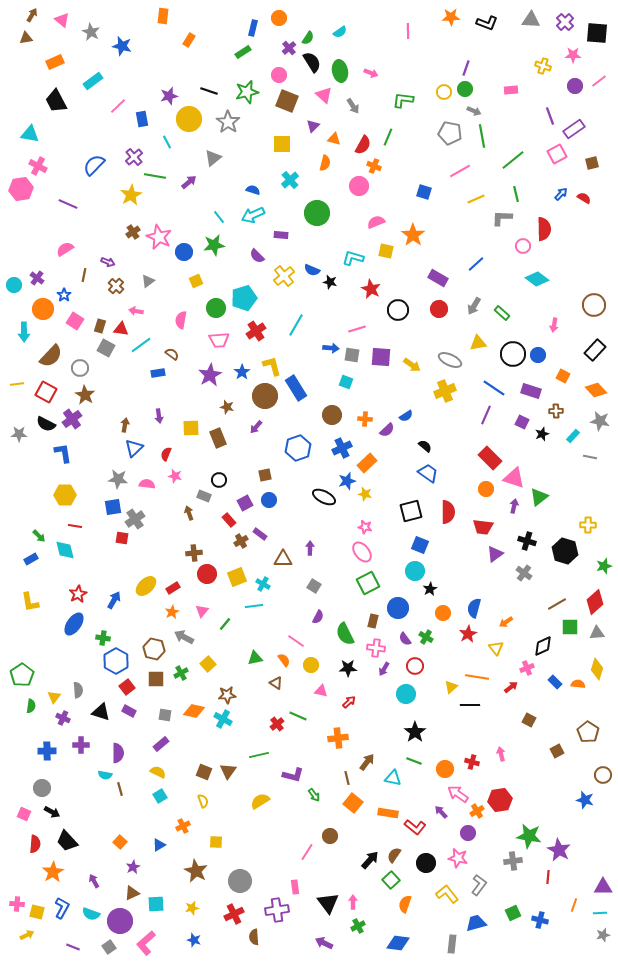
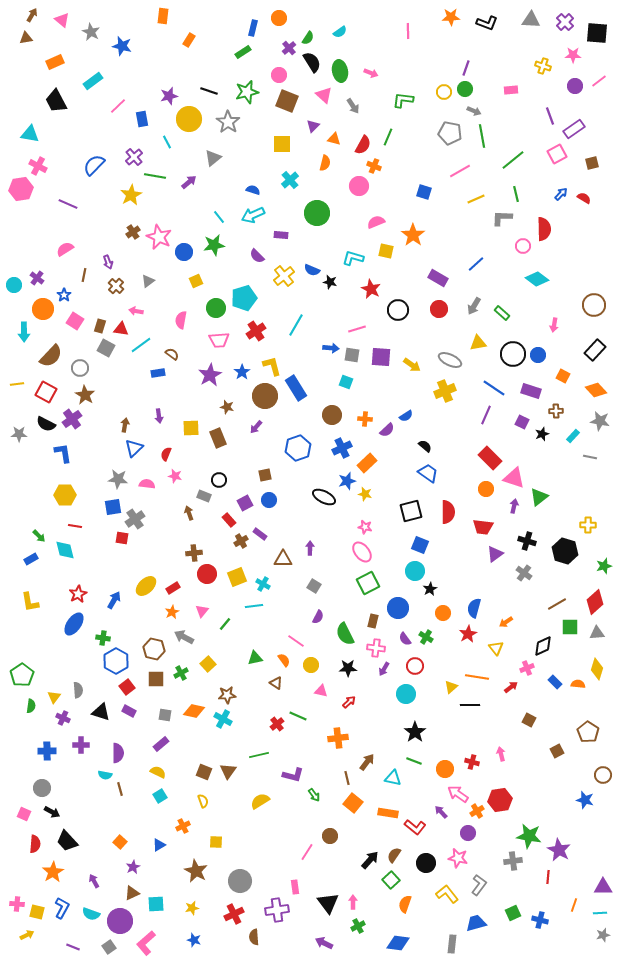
purple arrow at (108, 262): rotated 48 degrees clockwise
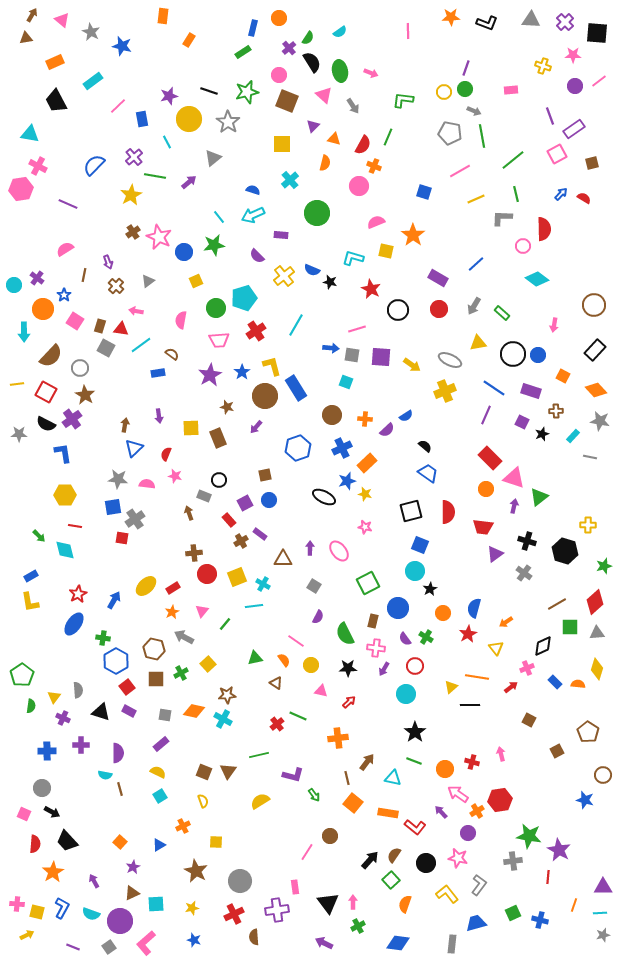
pink ellipse at (362, 552): moved 23 px left, 1 px up
blue rectangle at (31, 559): moved 17 px down
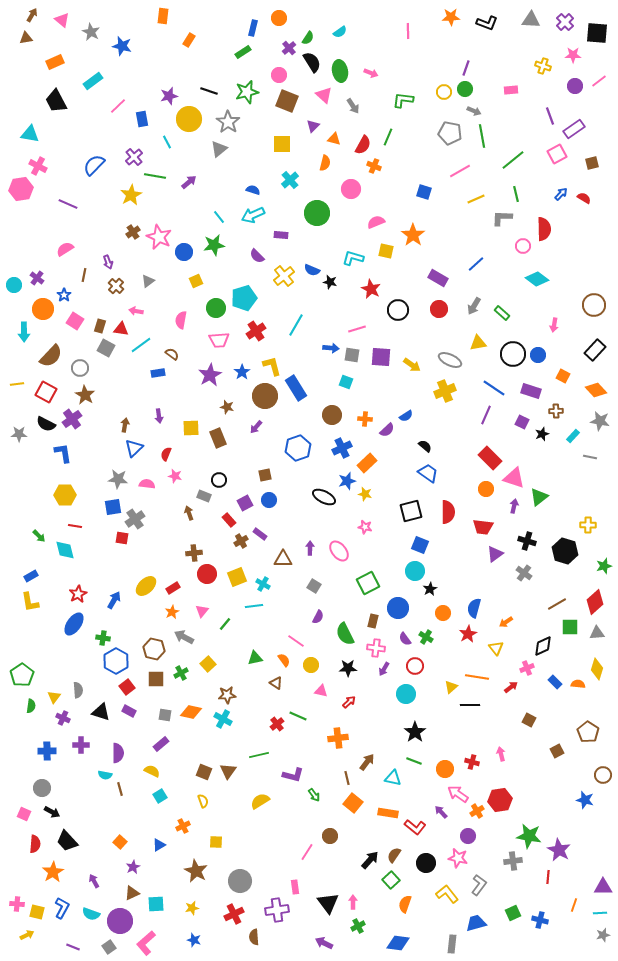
gray triangle at (213, 158): moved 6 px right, 9 px up
pink circle at (359, 186): moved 8 px left, 3 px down
orange diamond at (194, 711): moved 3 px left, 1 px down
yellow semicircle at (158, 772): moved 6 px left, 1 px up
purple circle at (468, 833): moved 3 px down
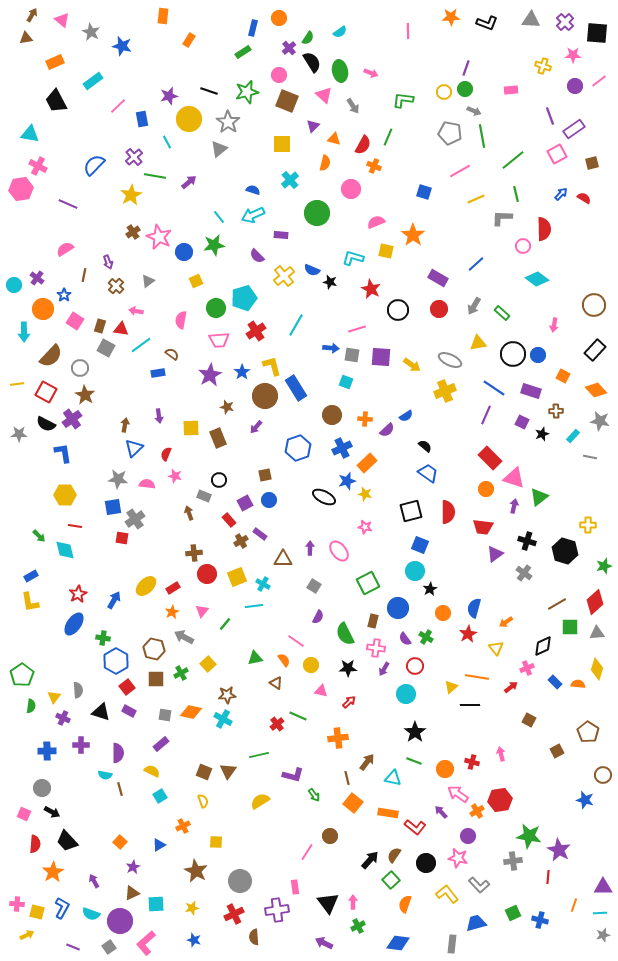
gray L-shape at (479, 885): rotated 100 degrees clockwise
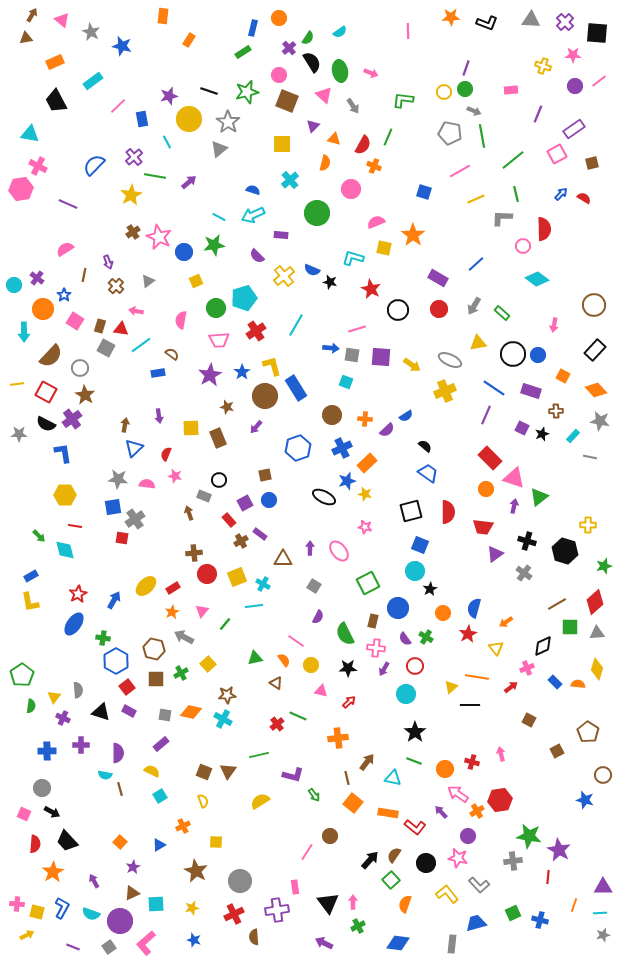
purple line at (550, 116): moved 12 px left, 2 px up; rotated 42 degrees clockwise
cyan line at (219, 217): rotated 24 degrees counterclockwise
yellow square at (386, 251): moved 2 px left, 3 px up
purple square at (522, 422): moved 6 px down
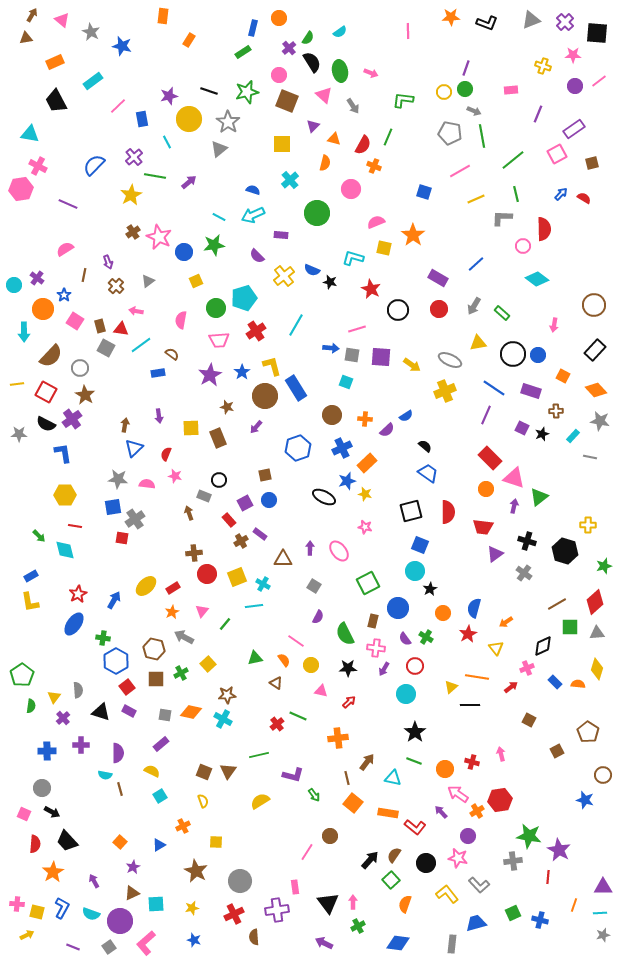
gray triangle at (531, 20): rotated 24 degrees counterclockwise
brown rectangle at (100, 326): rotated 32 degrees counterclockwise
purple cross at (63, 718): rotated 24 degrees clockwise
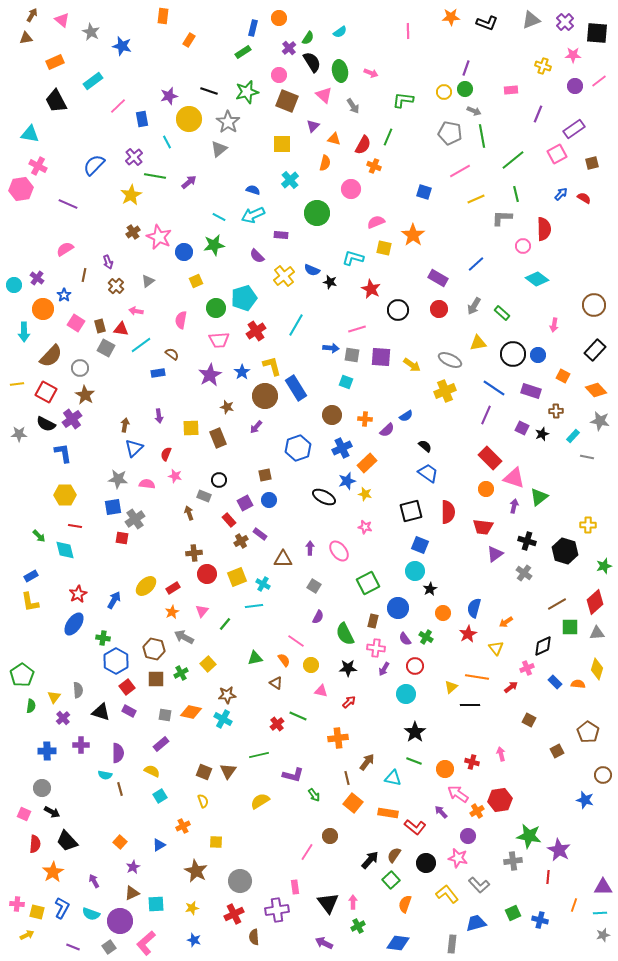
pink square at (75, 321): moved 1 px right, 2 px down
gray line at (590, 457): moved 3 px left
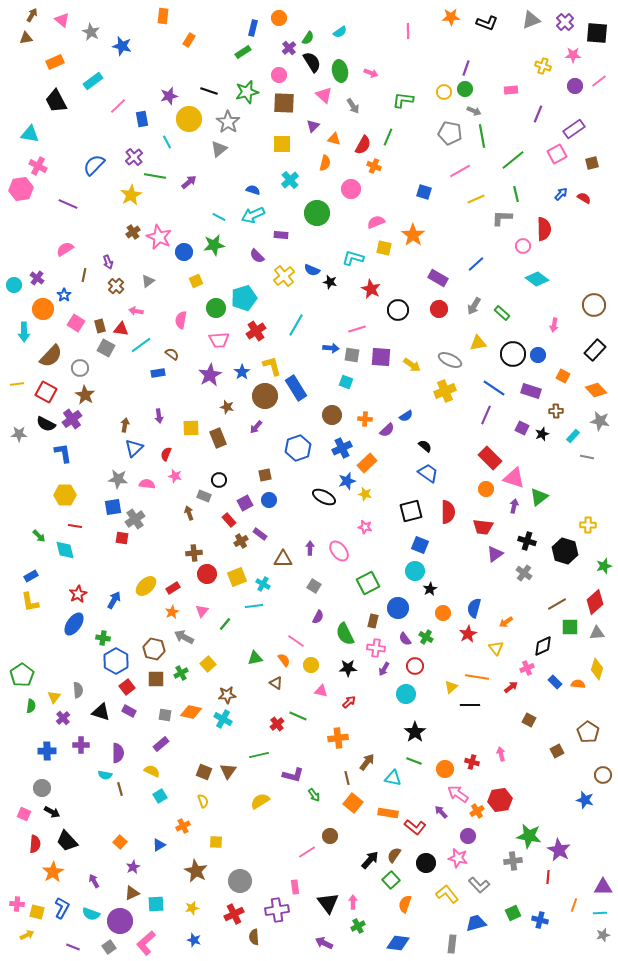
brown square at (287, 101): moved 3 px left, 2 px down; rotated 20 degrees counterclockwise
pink line at (307, 852): rotated 24 degrees clockwise
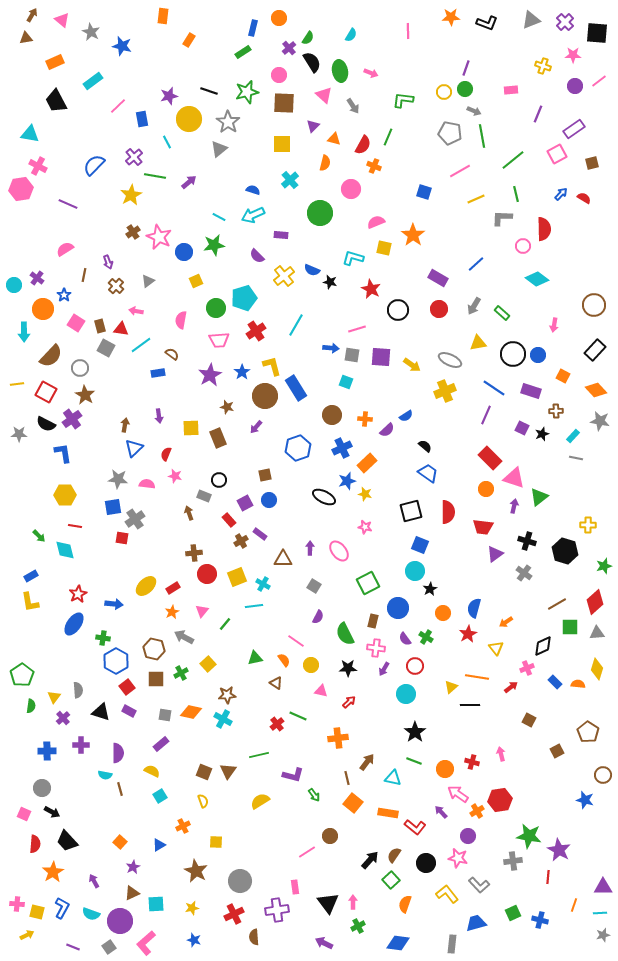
cyan semicircle at (340, 32): moved 11 px right, 3 px down; rotated 24 degrees counterclockwise
green circle at (317, 213): moved 3 px right
gray line at (587, 457): moved 11 px left, 1 px down
blue arrow at (114, 600): moved 4 px down; rotated 66 degrees clockwise
